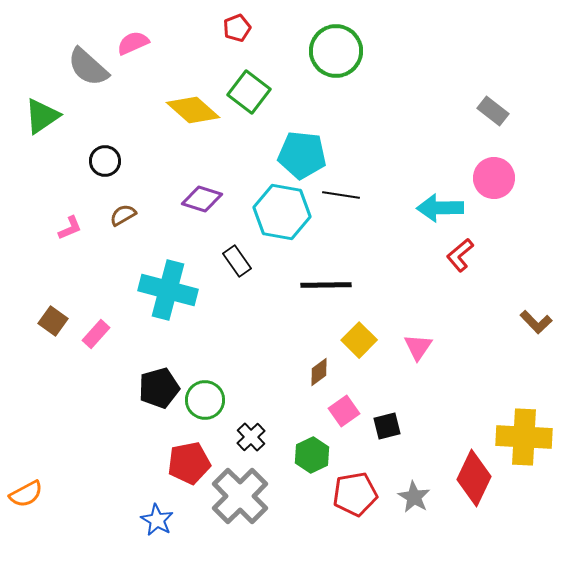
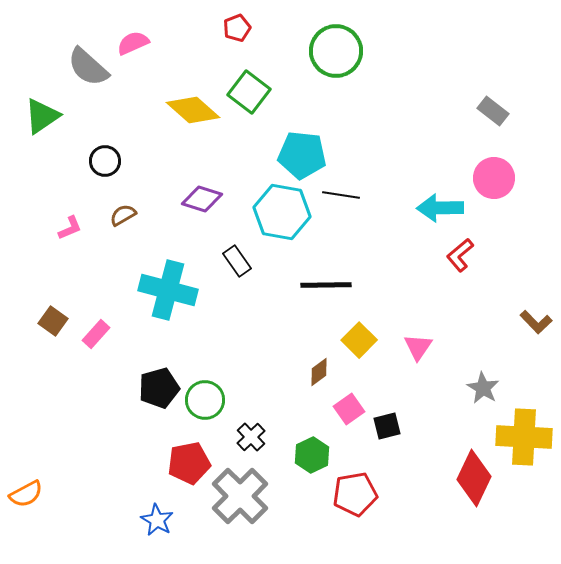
pink square at (344, 411): moved 5 px right, 2 px up
gray star at (414, 497): moved 69 px right, 109 px up
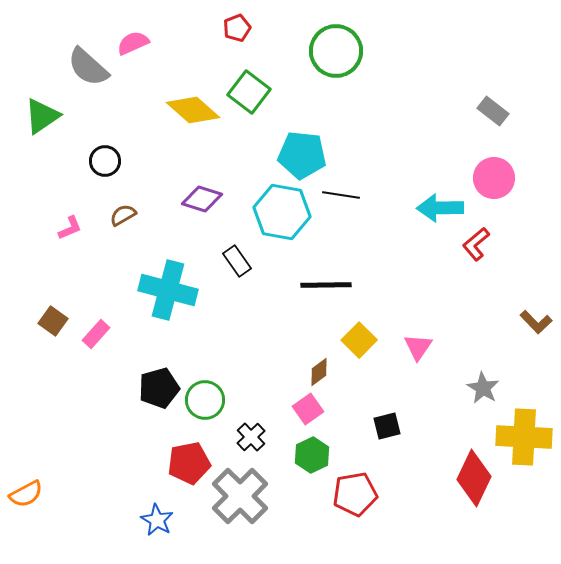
red L-shape at (460, 255): moved 16 px right, 11 px up
pink square at (349, 409): moved 41 px left
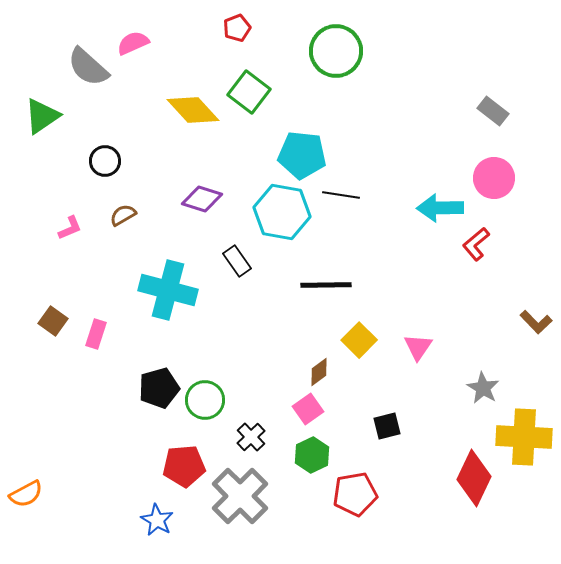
yellow diamond at (193, 110): rotated 6 degrees clockwise
pink rectangle at (96, 334): rotated 24 degrees counterclockwise
red pentagon at (189, 463): moved 5 px left, 3 px down; rotated 6 degrees clockwise
